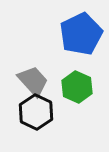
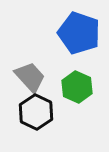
blue pentagon: moved 2 px left, 1 px up; rotated 27 degrees counterclockwise
gray trapezoid: moved 3 px left, 4 px up
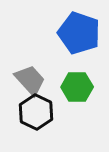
gray trapezoid: moved 3 px down
green hexagon: rotated 24 degrees counterclockwise
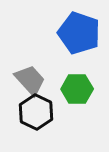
green hexagon: moved 2 px down
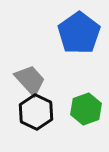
blue pentagon: rotated 18 degrees clockwise
green hexagon: moved 9 px right, 20 px down; rotated 20 degrees counterclockwise
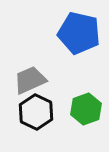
blue pentagon: rotated 24 degrees counterclockwise
gray trapezoid: rotated 72 degrees counterclockwise
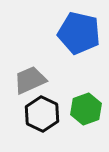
black hexagon: moved 6 px right, 2 px down
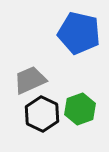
green hexagon: moved 6 px left
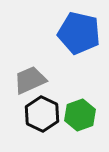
green hexagon: moved 6 px down
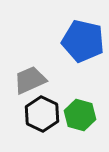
blue pentagon: moved 4 px right, 8 px down
green hexagon: rotated 24 degrees counterclockwise
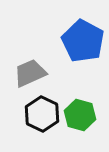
blue pentagon: rotated 15 degrees clockwise
gray trapezoid: moved 7 px up
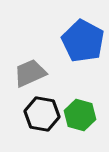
black hexagon: rotated 16 degrees counterclockwise
